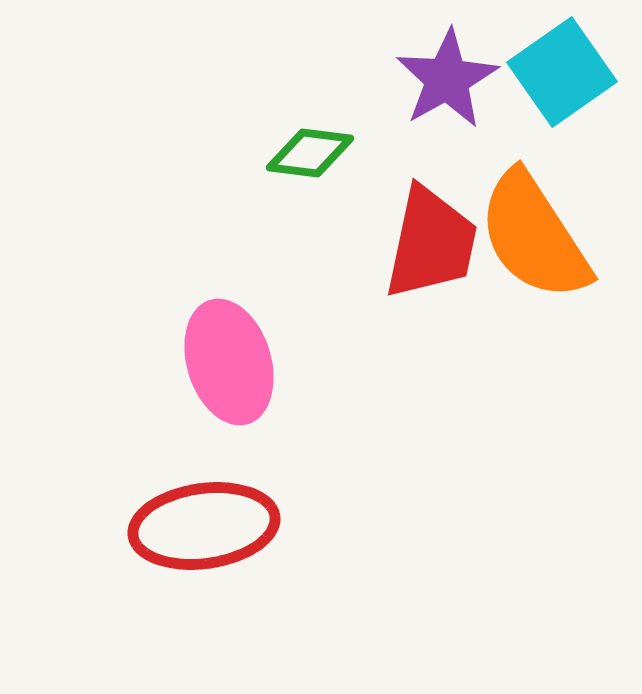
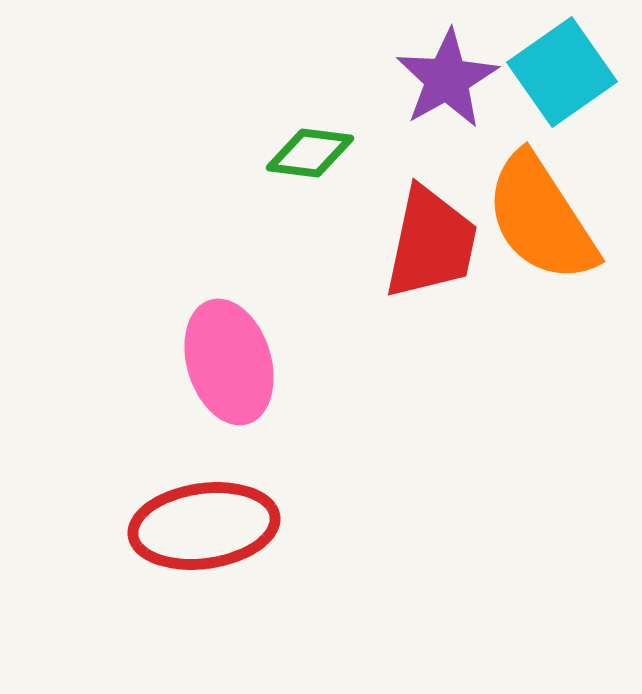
orange semicircle: moved 7 px right, 18 px up
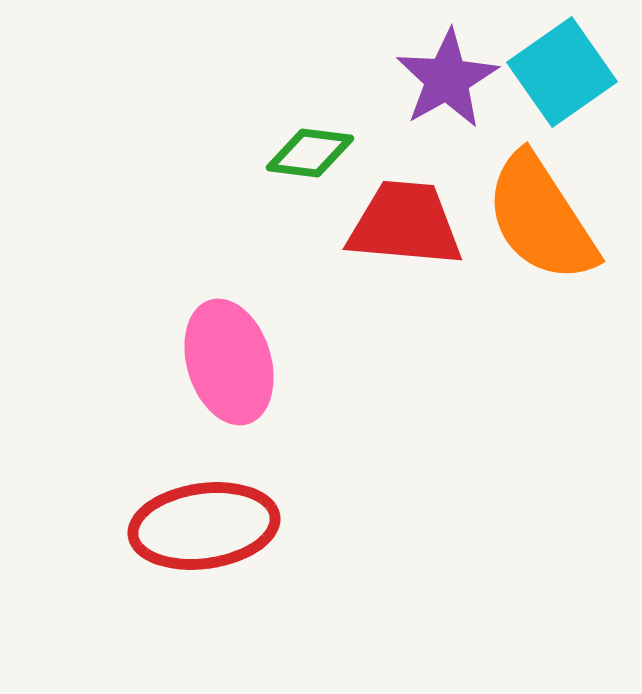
red trapezoid: moved 26 px left, 19 px up; rotated 97 degrees counterclockwise
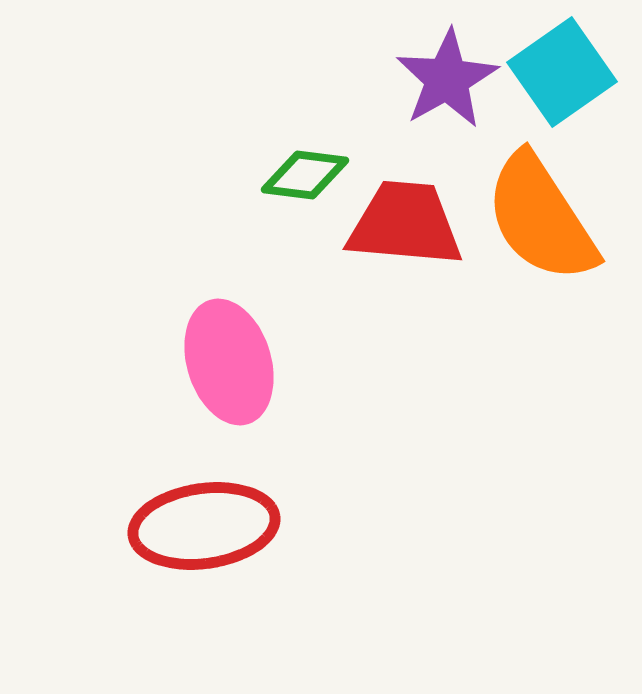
green diamond: moved 5 px left, 22 px down
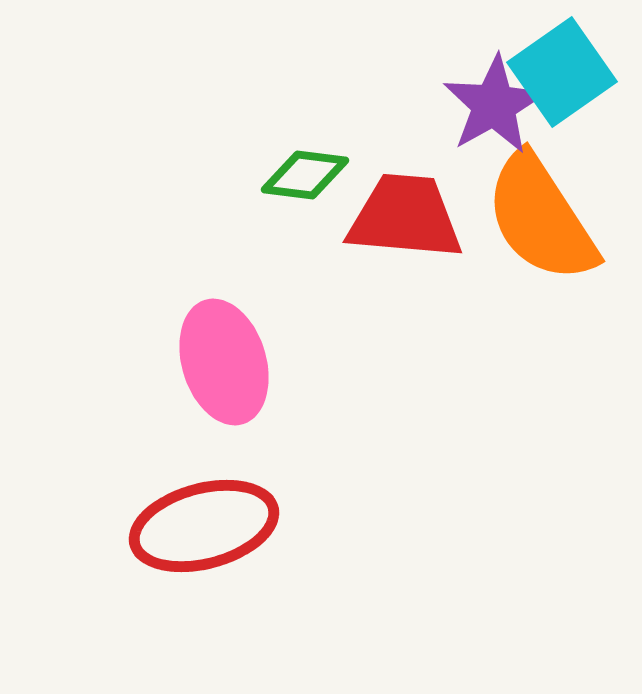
purple star: moved 47 px right, 26 px down
red trapezoid: moved 7 px up
pink ellipse: moved 5 px left
red ellipse: rotated 7 degrees counterclockwise
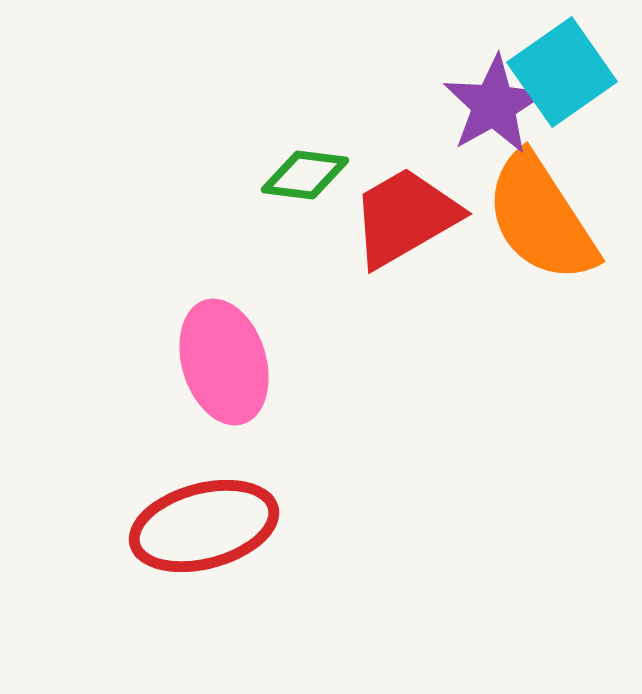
red trapezoid: rotated 35 degrees counterclockwise
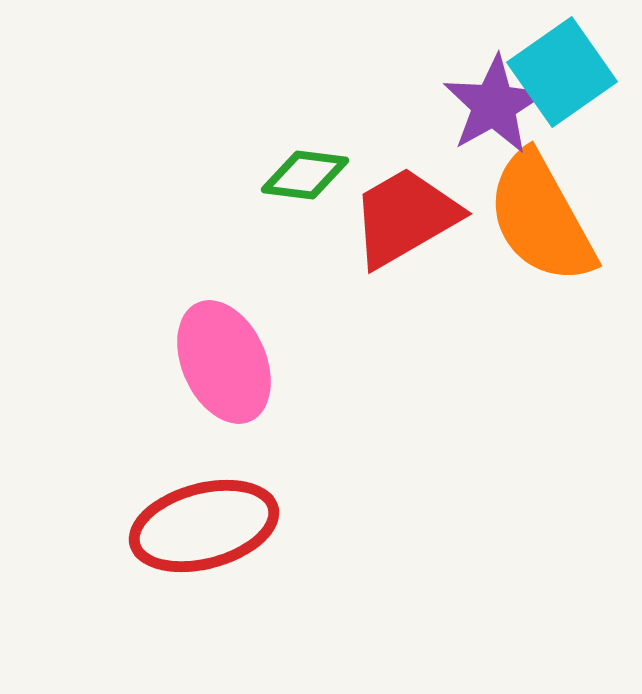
orange semicircle: rotated 4 degrees clockwise
pink ellipse: rotated 7 degrees counterclockwise
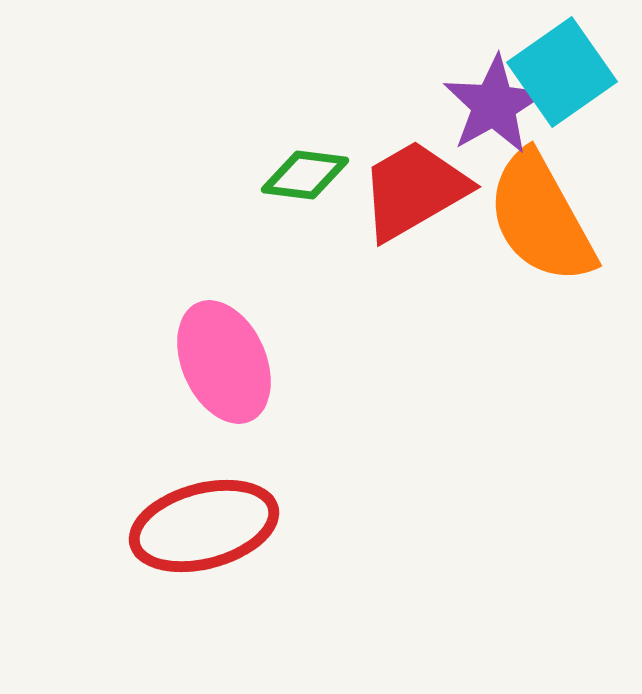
red trapezoid: moved 9 px right, 27 px up
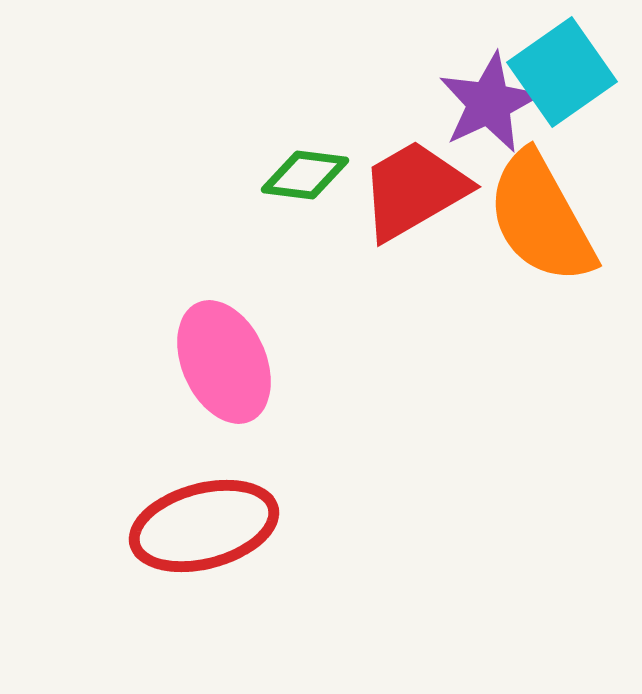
purple star: moved 5 px left, 2 px up; rotated 4 degrees clockwise
